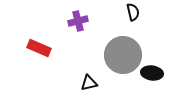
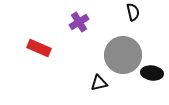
purple cross: moved 1 px right, 1 px down; rotated 18 degrees counterclockwise
black triangle: moved 10 px right
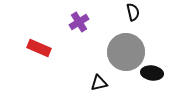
gray circle: moved 3 px right, 3 px up
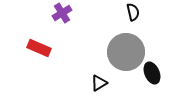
purple cross: moved 17 px left, 9 px up
black ellipse: rotated 60 degrees clockwise
black triangle: rotated 18 degrees counterclockwise
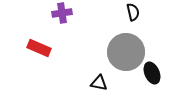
purple cross: rotated 24 degrees clockwise
black triangle: rotated 42 degrees clockwise
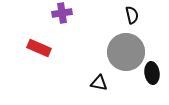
black semicircle: moved 1 px left, 3 px down
black ellipse: rotated 15 degrees clockwise
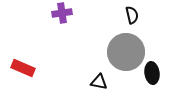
red rectangle: moved 16 px left, 20 px down
black triangle: moved 1 px up
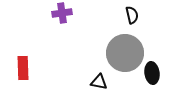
gray circle: moved 1 px left, 1 px down
red rectangle: rotated 65 degrees clockwise
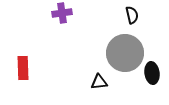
black triangle: rotated 18 degrees counterclockwise
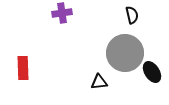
black ellipse: moved 1 px up; rotated 25 degrees counterclockwise
